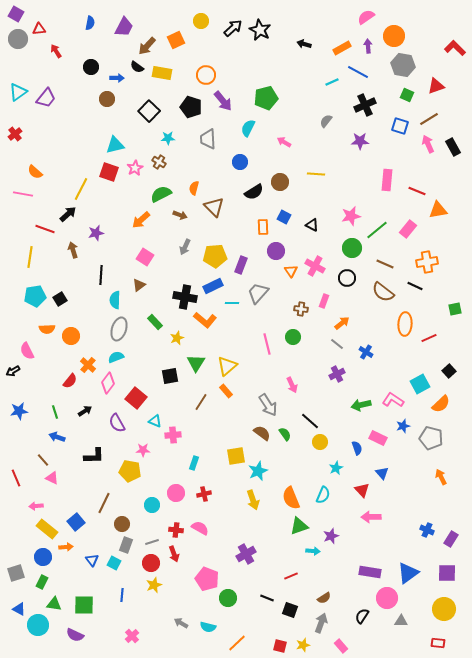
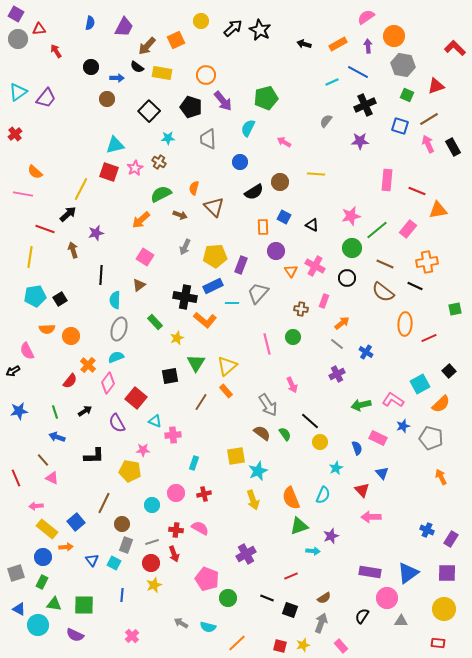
orange rectangle at (342, 48): moved 4 px left, 4 px up
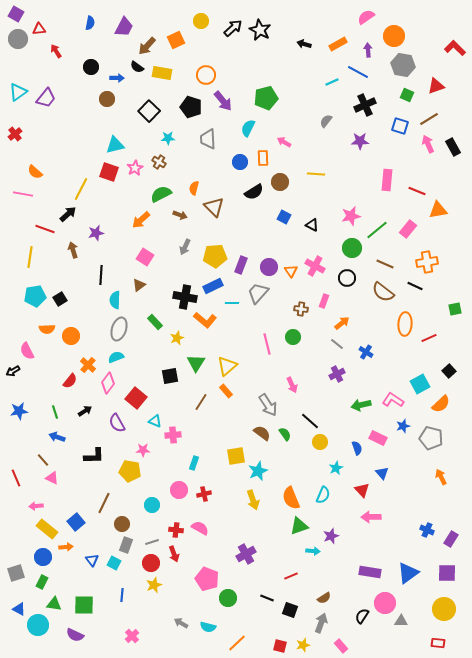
purple arrow at (368, 46): moved 4 px down
orange rectangle at (263, 227): moved 69 px up
purple circle at (276, 251): moved 7 px left, 16 px down
pink circle at (176, 493): moved 3 px right, 3 px up
pink circle at (387, 598): moved 2 px left, 5 px down
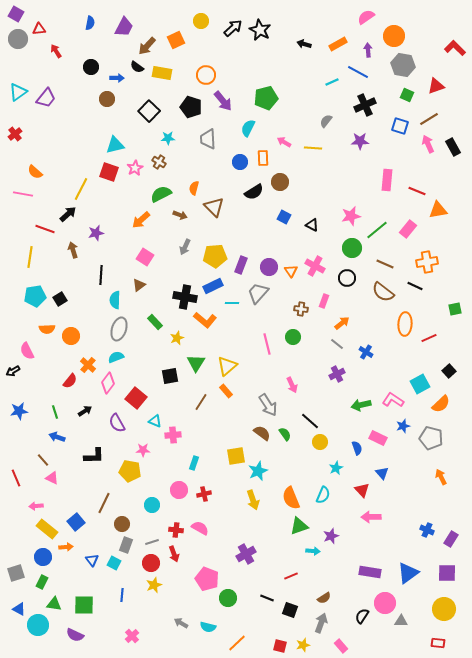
yellow line at (316, 174): moved 3 px left, 26 px up
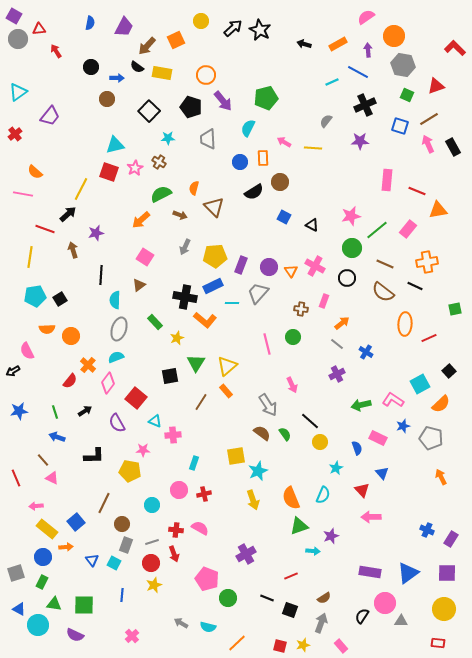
purple square at (16, 14): moved 2 px left, 2 px down
purple trapezoid at (46, 98): moved 4 px right, 18 px down
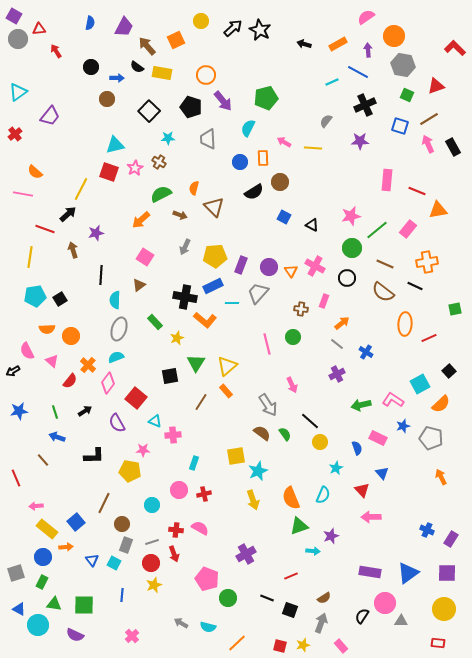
brown arrow at (147, 46): rotated 96 degrees clockwise
pink triangle at (52, 478): moved 117 px up; rotated 16 degrees clockwise
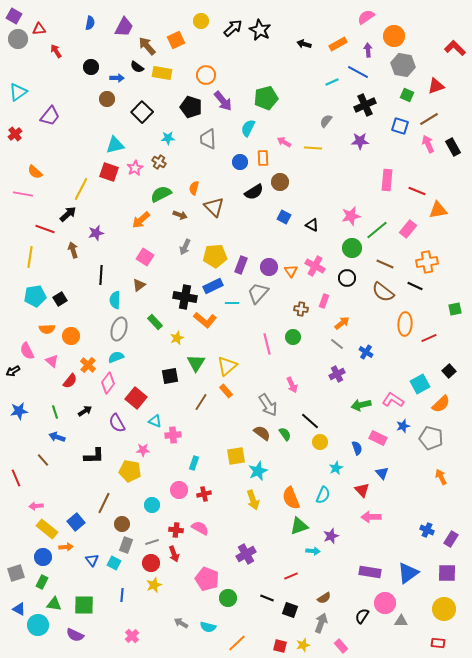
black square at (149, 111): moved 7 px left, 1 px down
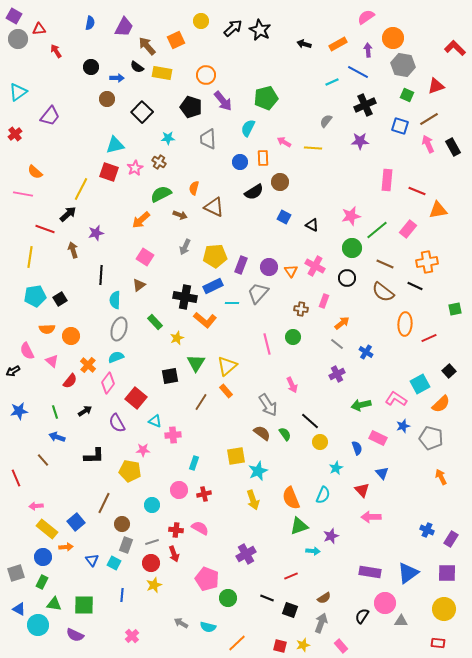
orange circle at (394, 36): moved 1 px left, 2 px down
brown triangle at (214, 207): rotated 20 degrees counterclockwise
pink L-shape at (393, 400): moved 3 px right, 1 px up
